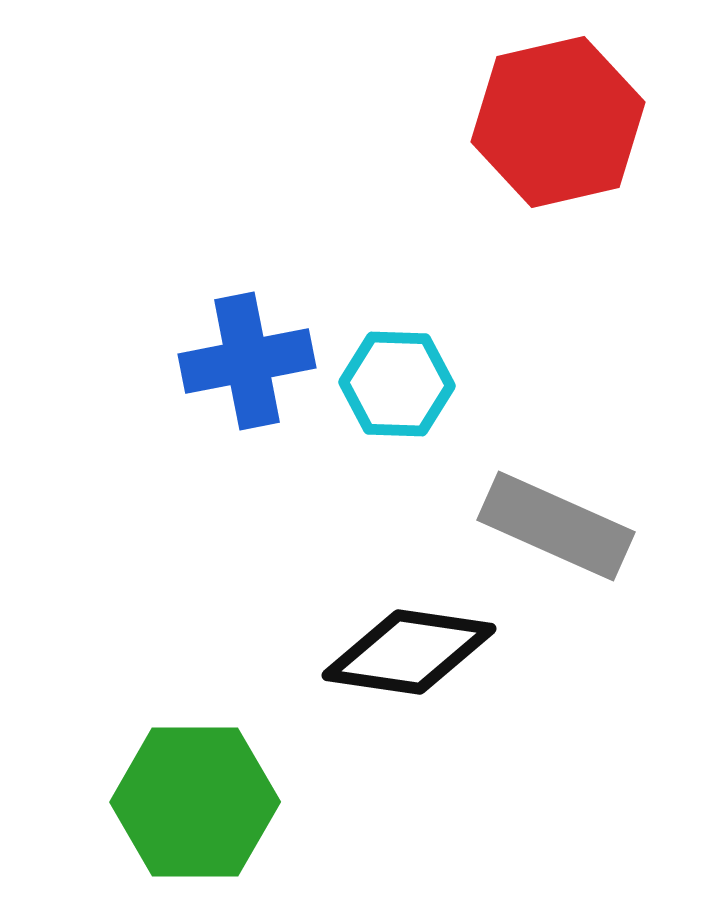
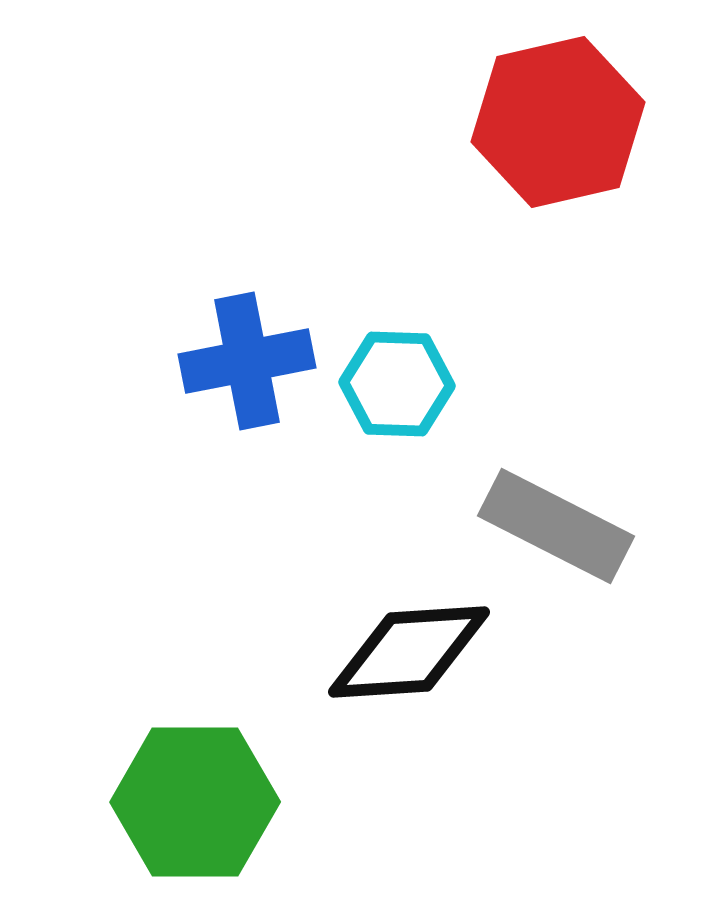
gray rectangle: rotated 3 degrees clockwise
black diamond: rotated 12 degrees counterclockwise
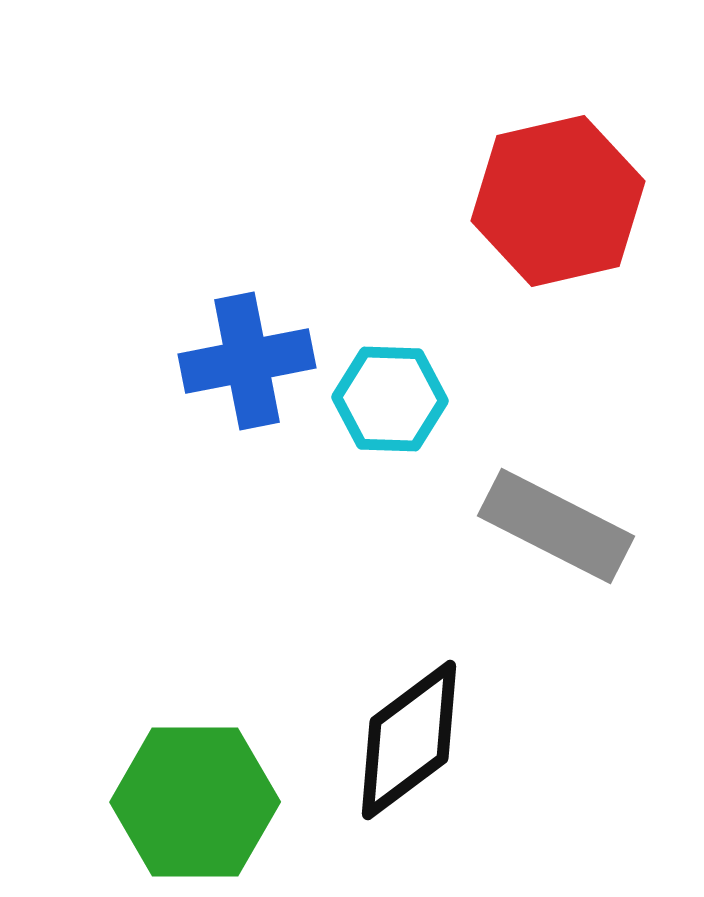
red hexagon: moved 79 px down
cyan hexagon: moved 7 px left, 15 px down
black diamond: moved 88 px down; rotated 33 degrees counterclockwise
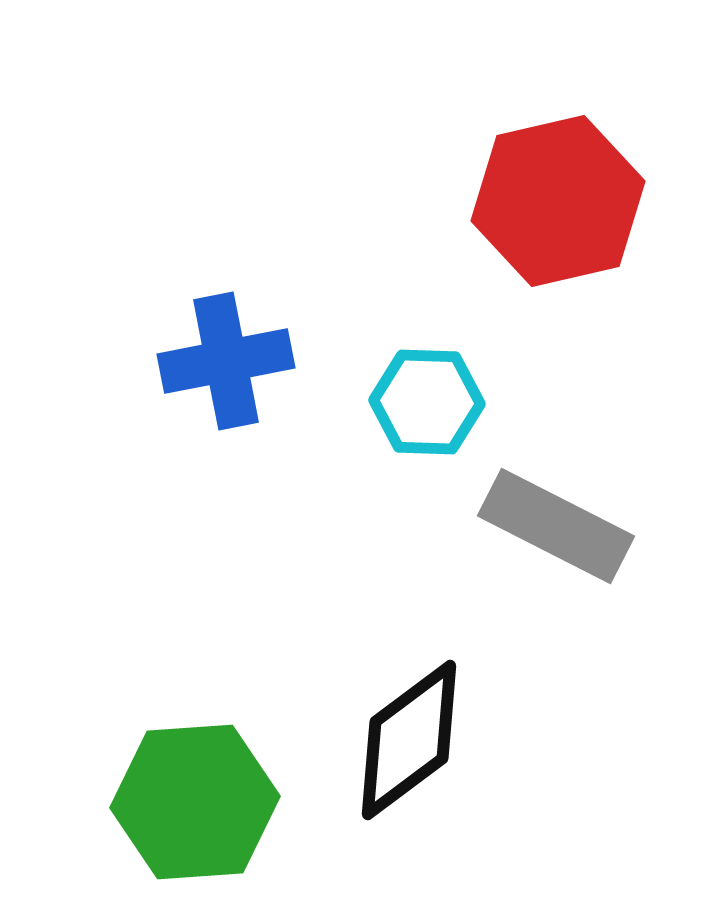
blue cross: moved 21 px left
cyan hexagon: moved 37 px right, 3 px down
green hexagon: rotated 4 degrees counterclockwise
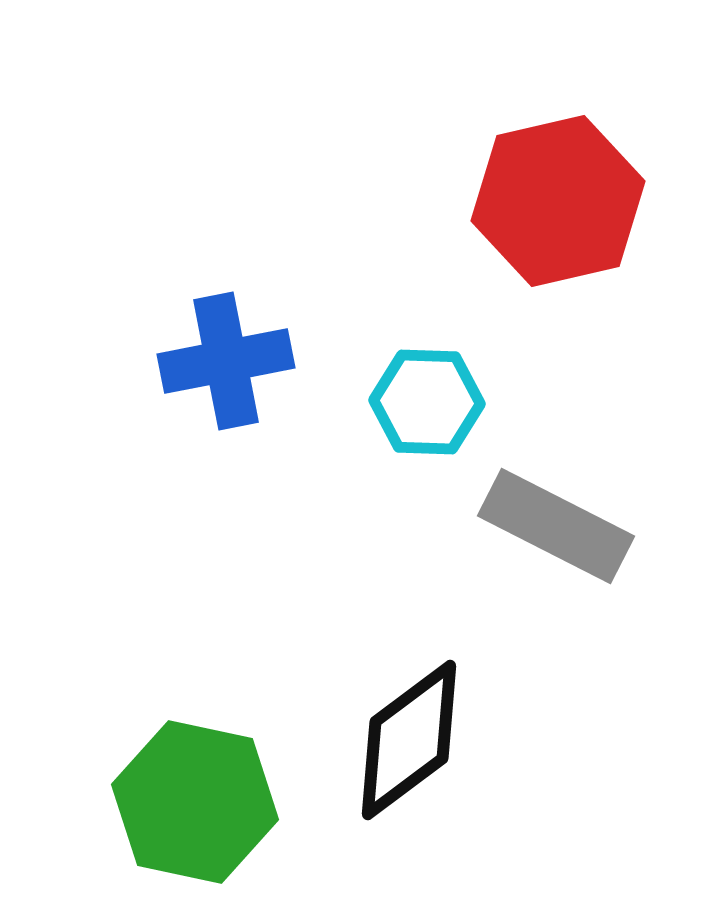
green hexagon: rotated 16 degrees clockwise
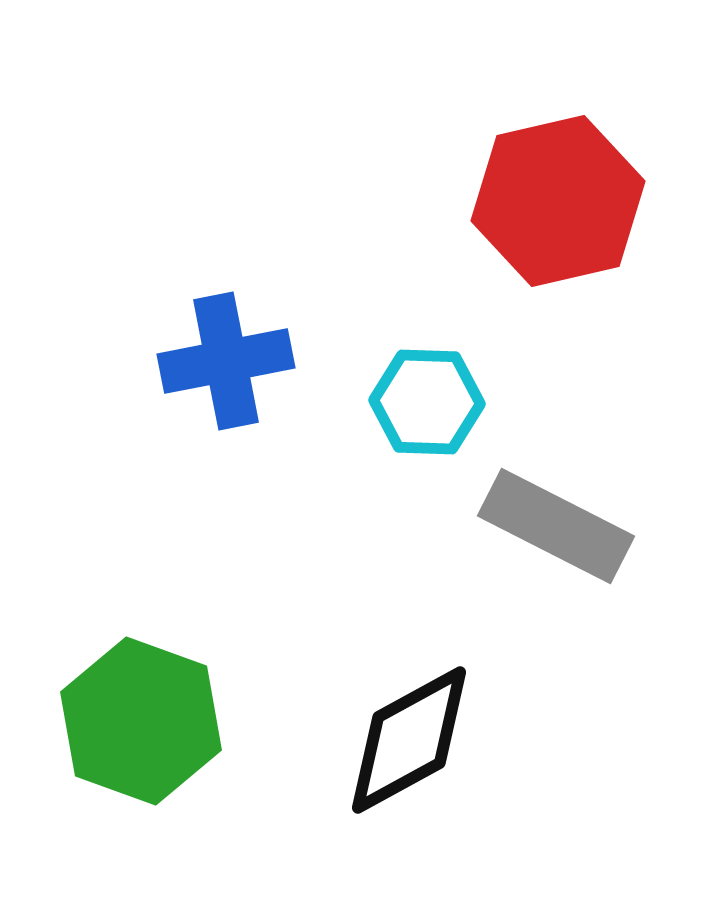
black diamond: rotated 8 degrees clockwise
green hexagon: moved 54 px left, 81 px up; rotated 8 degrees clockwise
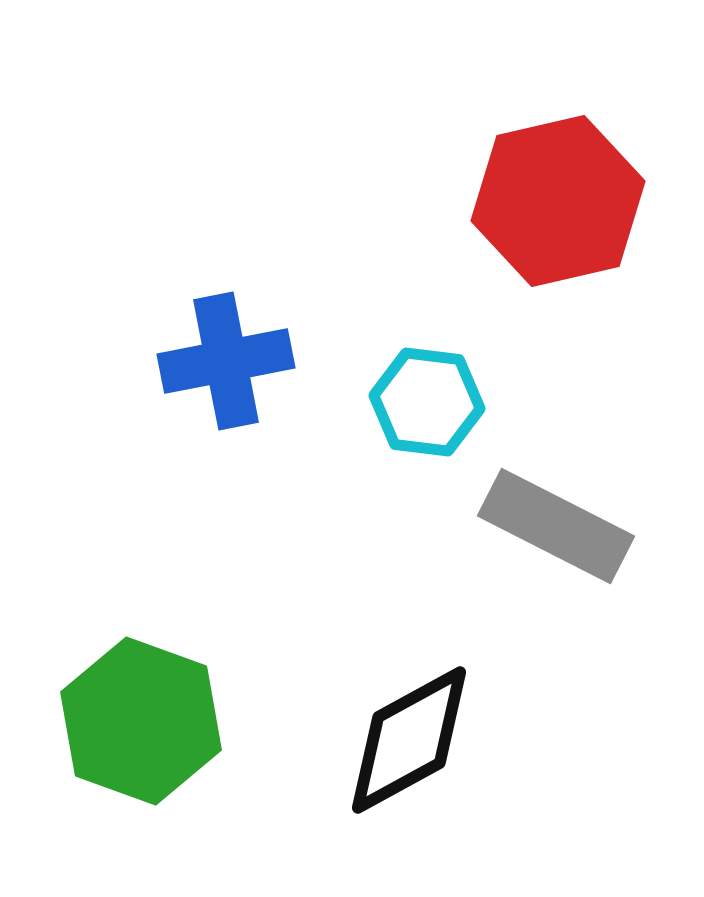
cyan hexagon: rotated 5 degrees clockwise
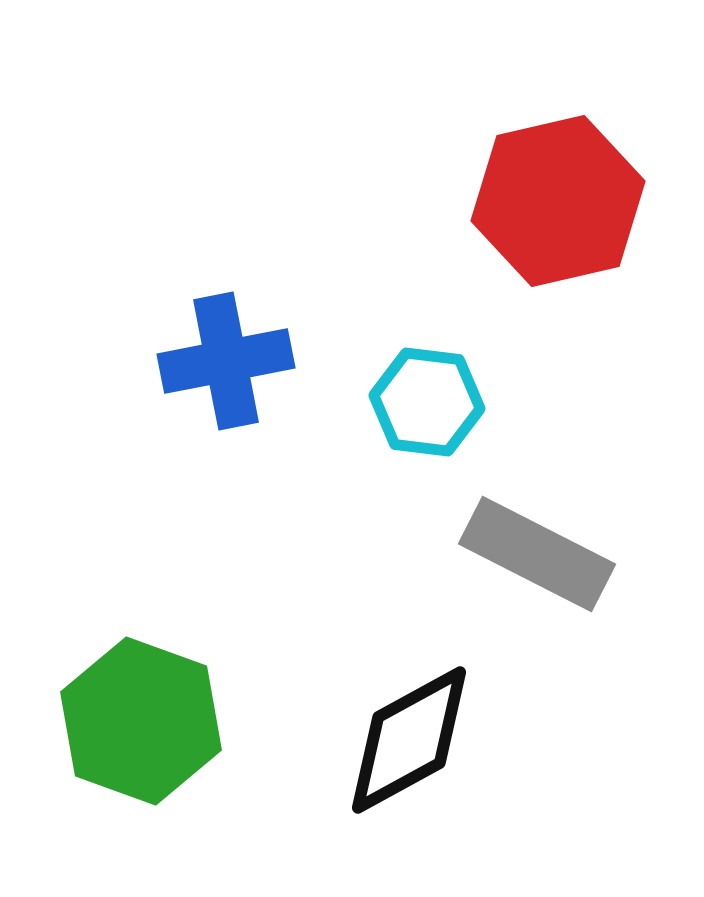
gray rectangle: moved 19 px left, 28 px down
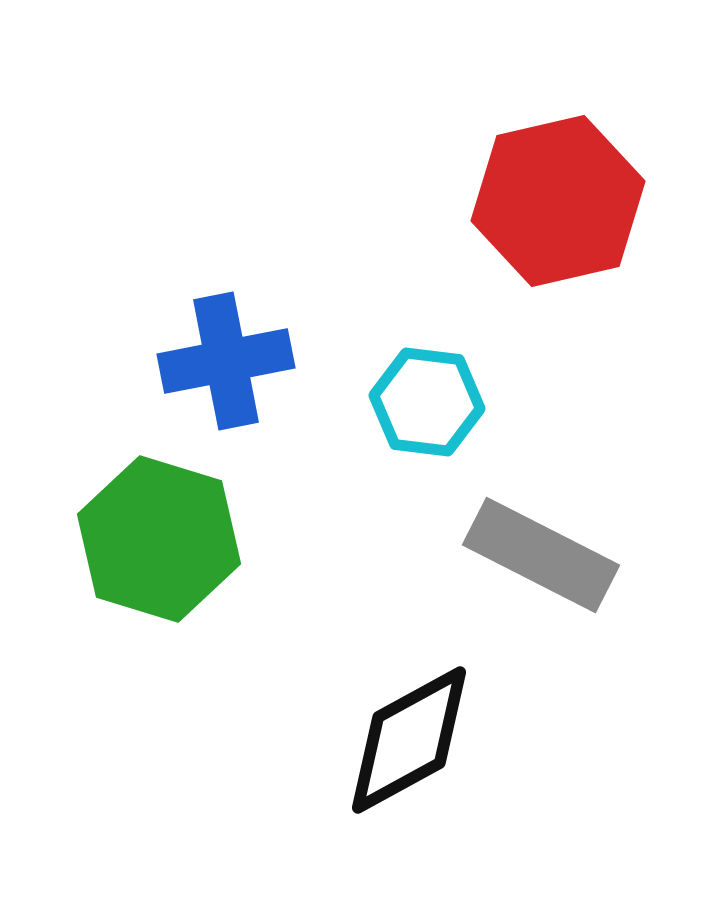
gray rectangle: moved 4 px right, 1 px down
green hexagon: moved 18 px right, 182 px up; rotated 3 degrees counterclockwise
